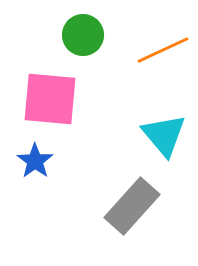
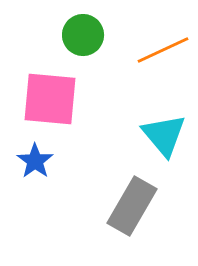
gray rectangle: rotated 12 degrees counterclockwise
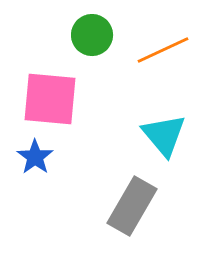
green circle: moved 9 px right
blue star: moved 4 px up
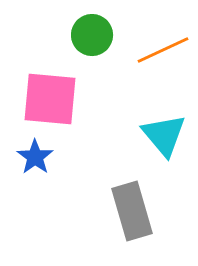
gray rectangle: moved 5 px down; rotated 46 degrees counterclockwise
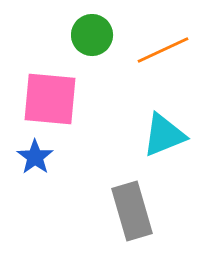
cyan triangle: rotated 48 degrees clockwise
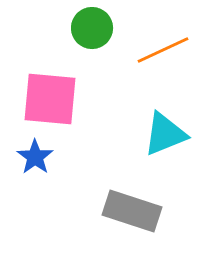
green circle: moved 7 px up
cyan triangle: moved 1 px right, 1 px up
gray rectangle: rotated 56 degrees counterclockwise
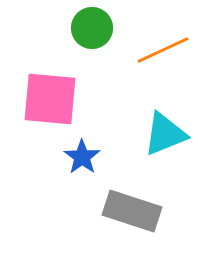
blue star: moved 47 px right
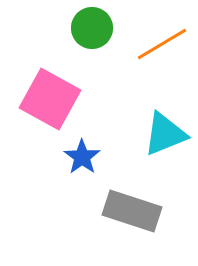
orange line: moved 1 px left, 6 px up; rotated 6 degrees counterclockwise
pink square: rotated 24 degrees clockwise
